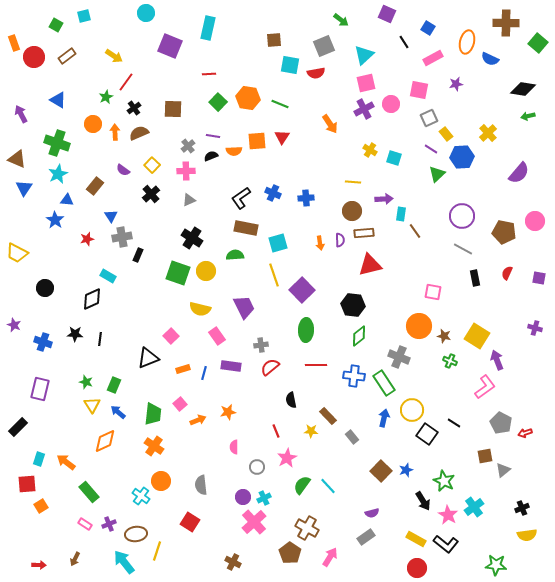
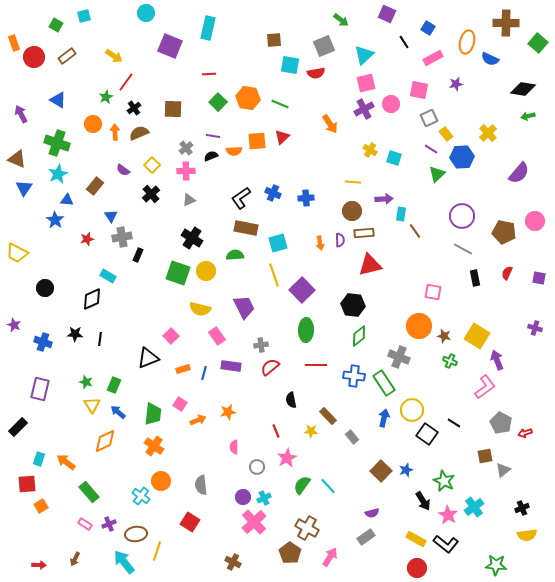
red triangle at (282, 137): rotated 14 degrees clockwise
gray cross at (188, 146): moved 2 px left, 2 px down
pink square at (180, 404): rotated 16 degrees counterclockwise
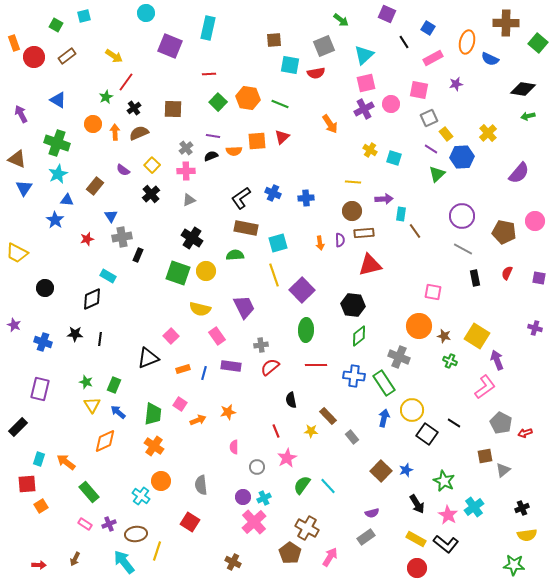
black arrow at (423, 501): moved 6 px left, 3 px down
green star at (496, 565): moved 18 px right
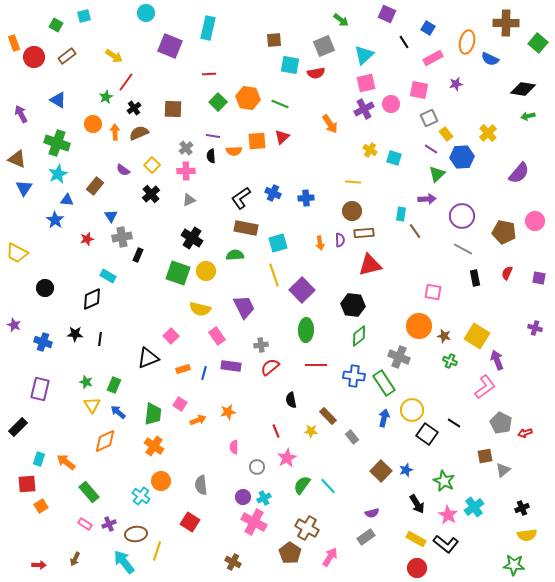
black semicircle at (211, 156): rotated 72 degrees counterclockwise
purple arrow at (384, 199): moved 43 px right
pink cross at (254, 522): rotated 20 degrees counterclockwise
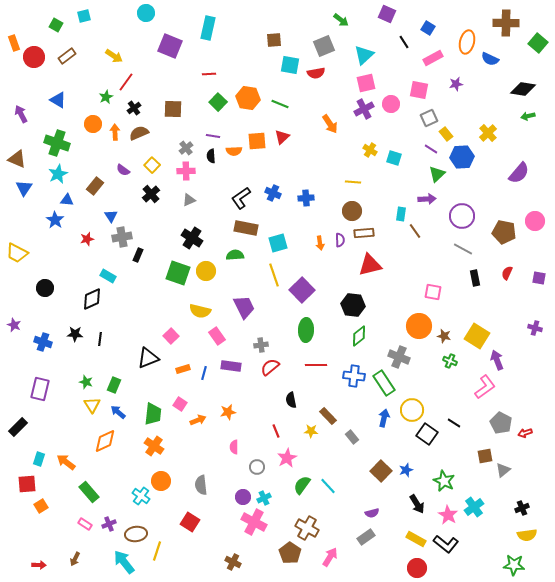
yellow semicircle at (200, 309): moved 2 px down
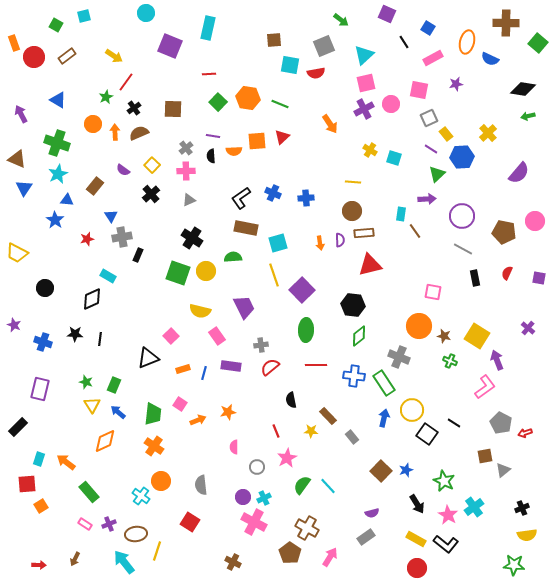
green semicircle at (235, 255): moved 2 px left, 2 px down
purple cross at (535, 328): moved 7 px left; rotated 24 degrees clockwise
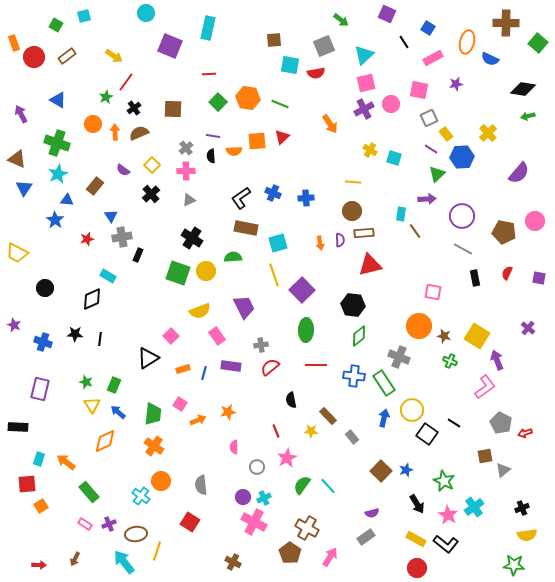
yellow semicircle at (200, 311): rotated 35 degrees counterclockwise
black triangle at (148, 358): rotated 10 degrees counterclockwise
black rectangle at (18, 427): rotated 48 degrees clockwise
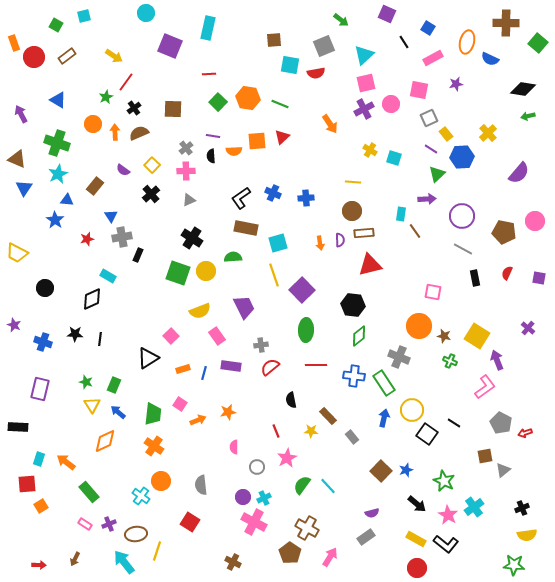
black arrow at (417, 504): rotated 18 degrees counterclockwise
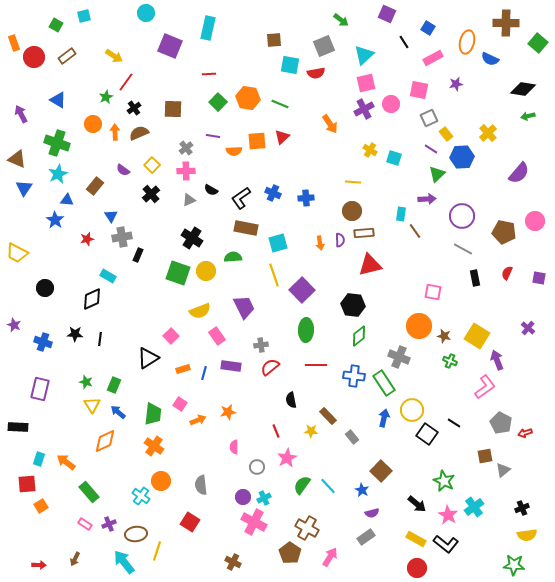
black semicircle at (211, 156): moved 34 px down; rotated 56 degrees counterclockwise
blue star at (406, 470): moved 44 px left, 20 px down; rotated 24 degrees counterclockwise
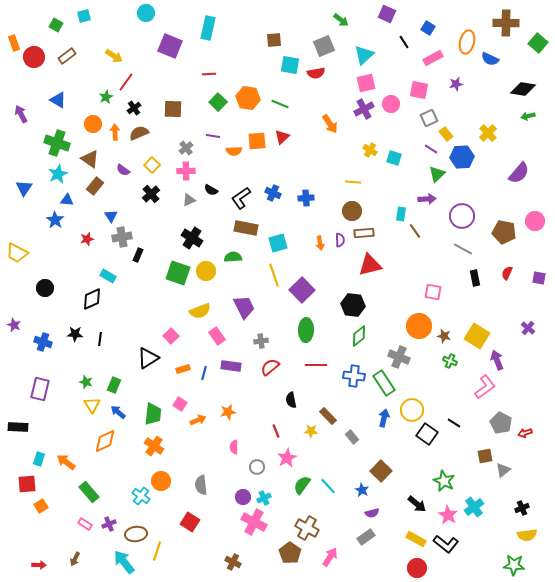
brown triangle at (17, 159): moved 73 px right; rotated 12 degrees clockwise
gray cross at (261, 345): moved 4 px up
